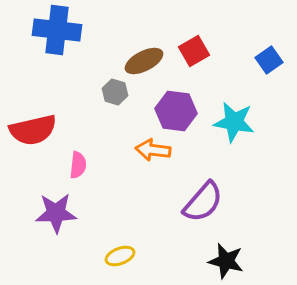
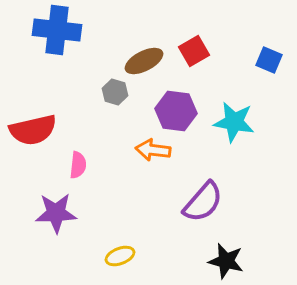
blue square: rotated 32 degrees counterclockwise
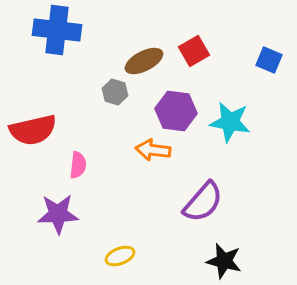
cyan star: moved 4 px left
purple star: moved 2 px right, 1 px down
black star: moved 2 px left
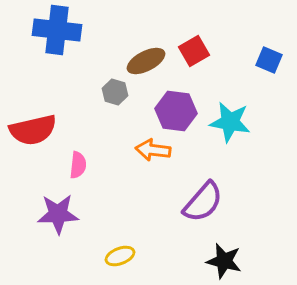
brown ellipse: moved 2 px right
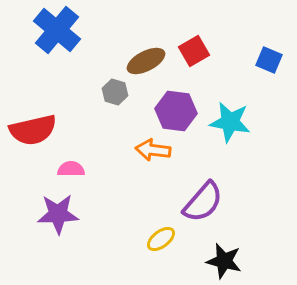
blue cross: rotated 33 degrees clockwise
pink semicircle: moved 7 px left, 4 px down; rotated 96 degrees counterclockwise
yellow ellipse: moved 41 px right, 17 px up; rotated 16 degrees counterclockwise
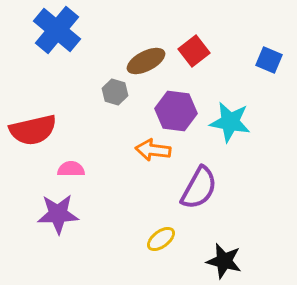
red square: rotated 8 degrees counterclockwise
purple semicircle: moved 4 px left, 14 px up; rotated 12 degrees counterclockwise
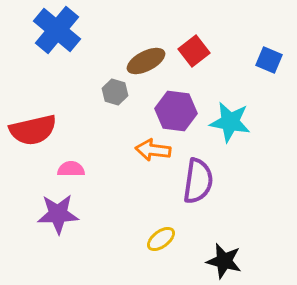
purple semicircle: moved 1 px left, 7 px up; rotated 21 degrees counterclockwise
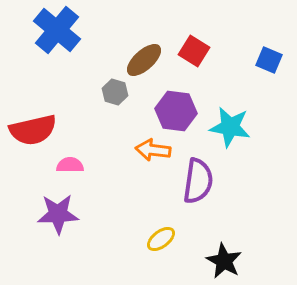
red square: rotated 20 degrees counterclockwise
brown ellipse: moved 2 px left, 1 px up; rotated 15 degrees counterclockwise
cyan star: moved 5 px down
pink semicircle: moved 1 px left, 4 px up
black star: rotated 15 degrees clockwise
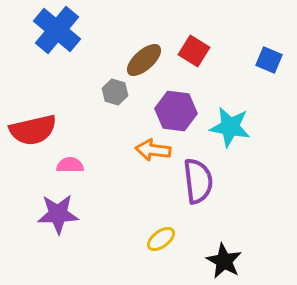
purple semicircle: rotated 15 degrees counterclockwise
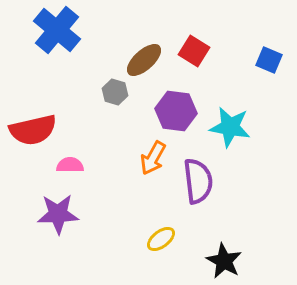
orange arrow: moved 8 px down; rotated 68 degrees counterclockwise
